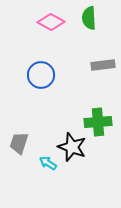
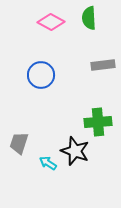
black star: moved 3 px right, 4 px down
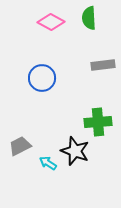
blue circle: moved 1 px right, 3 px down
gray trapezoid: moved 1 px right, 3 px down; rotated 45 degrees clockwise
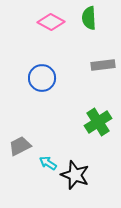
green cross: rotated 28 degrees counterclockwise
black star: moved 24 px down
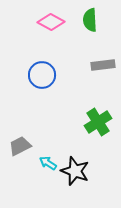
green semicircle: moved 1 px right, 2 px down
blue circle: moved 3 px up
black star: moved 4 px up
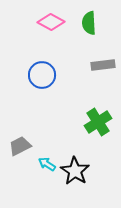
green semicircle: moved 1 px left, 3 px down
cyan arrow: moved 1 px left, 1 px down
black star: rotated 12 degrees clockwise
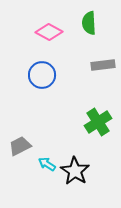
pink diamond: moved 2 px left, 10 px down
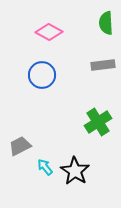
green semicircle: moved 17 px right
cyan arrow: moved 2 px left, 3 px down; rotated 18 degrees clockwise
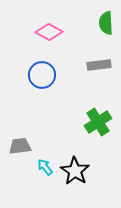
gray rectangle: moved 4 px left
gray trapezoid: rotated 20 degrees clockwise
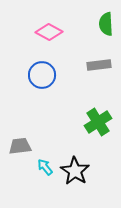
green semicircle: moved 1 px down
